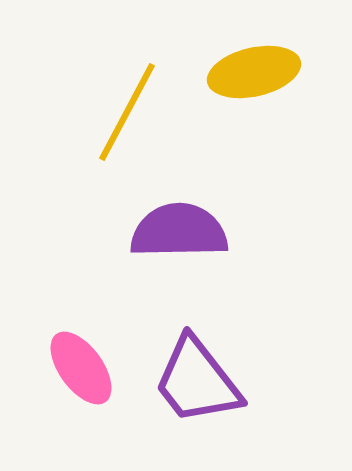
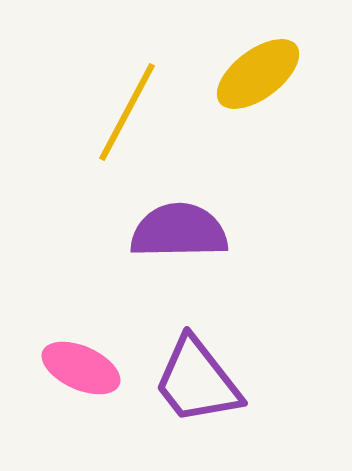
yellow ellipse: moved 4 px right, 2 px down; rotated 24 degrees counterclockwise
pink ellipse: rotated 30 degrees counterclockwise
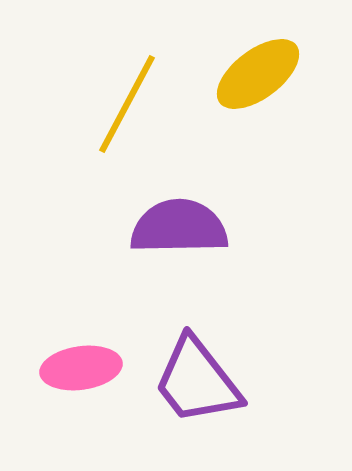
yellow line: moved 8 px up
purple semicircle: moved 4 px up
pink ellipse: rotated 32 degrees counterclockwise
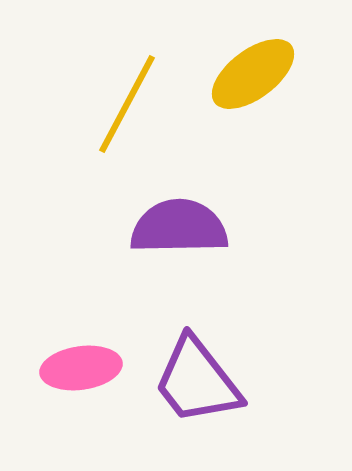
yellow ellipse: moved 5 px left
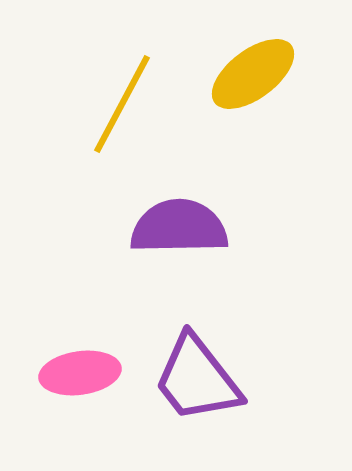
yellow line: moved 5 px left
pink ellipse: moved 1 px left, 5 px down
purple trapezoid: moved 2 px up
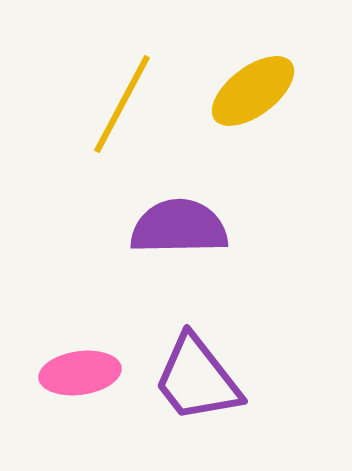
yellow ellipse: moved 17 px down
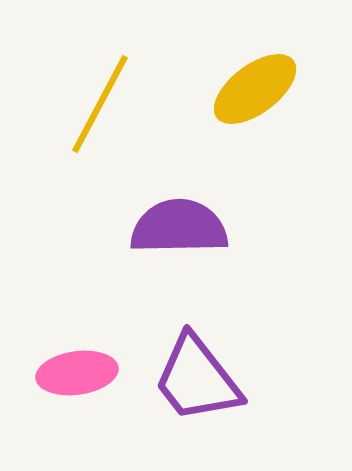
yellow ellipse: moved 2 px right, 2 px up
yellow line: moved 22 px left
pink ellipse: moved 3 px left
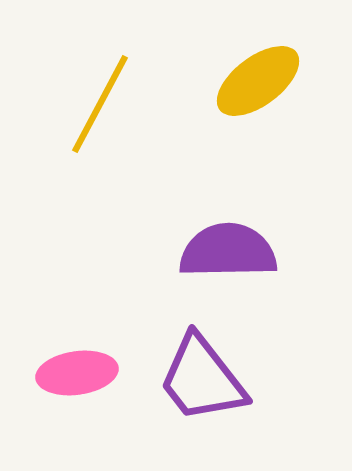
yellow ellipse: moved 3 px right, 8 px up
purple semicircle: moved 49 px right, 24 px down
purple trapezoid: moved 5 px right
